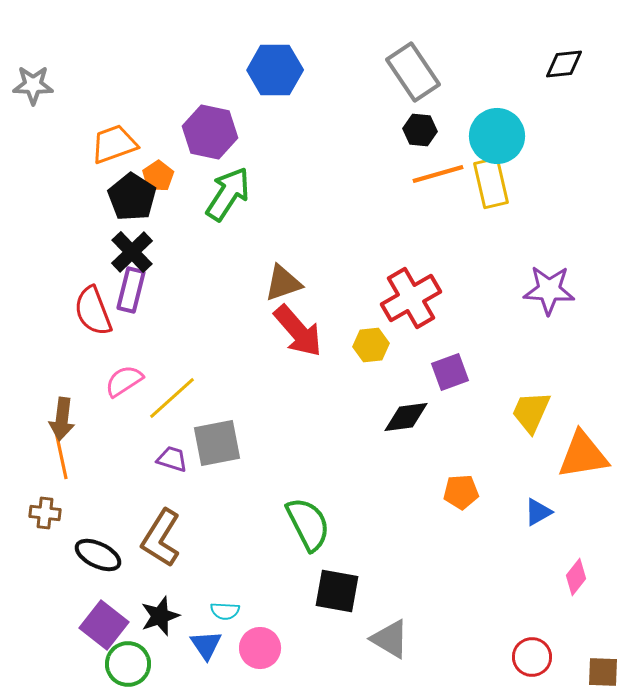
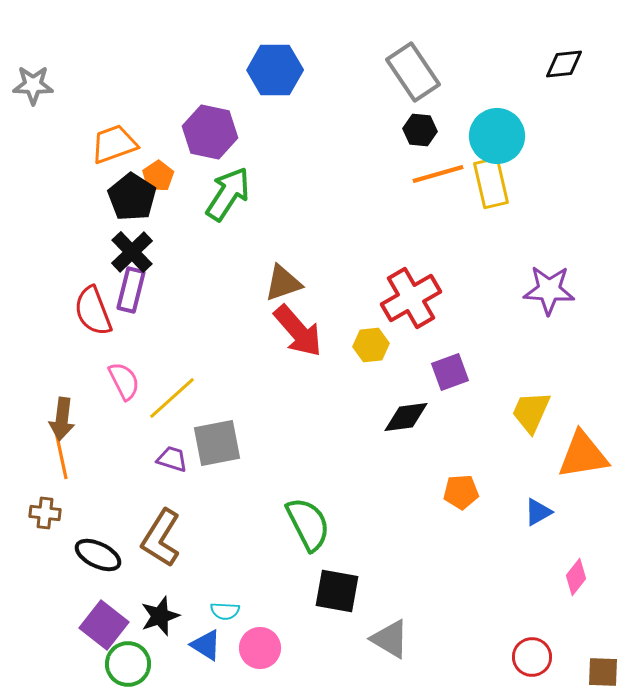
pink semicircle at (124, 381): rotated 96 degrees clockwise
blue triangle at (206, 645): rotated 24 degrees counterclockwise
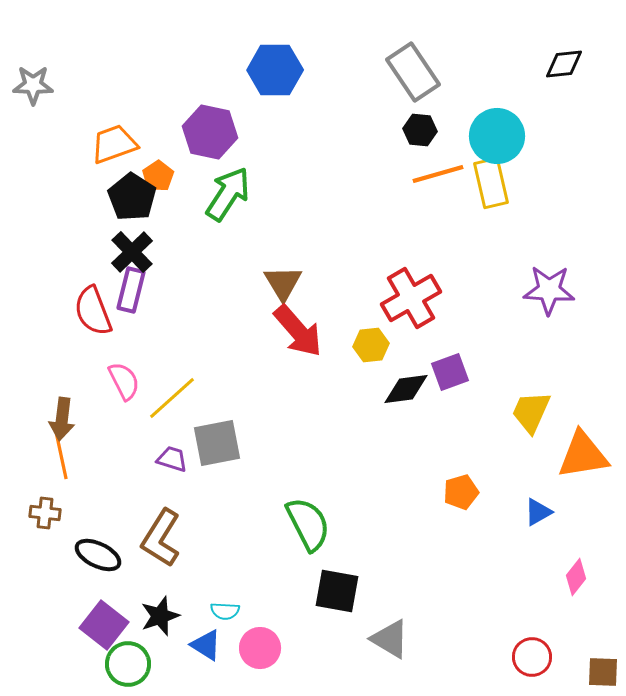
brown triangle at (283, 283): rotated 42 degrees counterclockwise
black diamond at (406, 417): moved 28 px up
orange pentagon at (461, 492): rotated 12 degrees counterclockwise
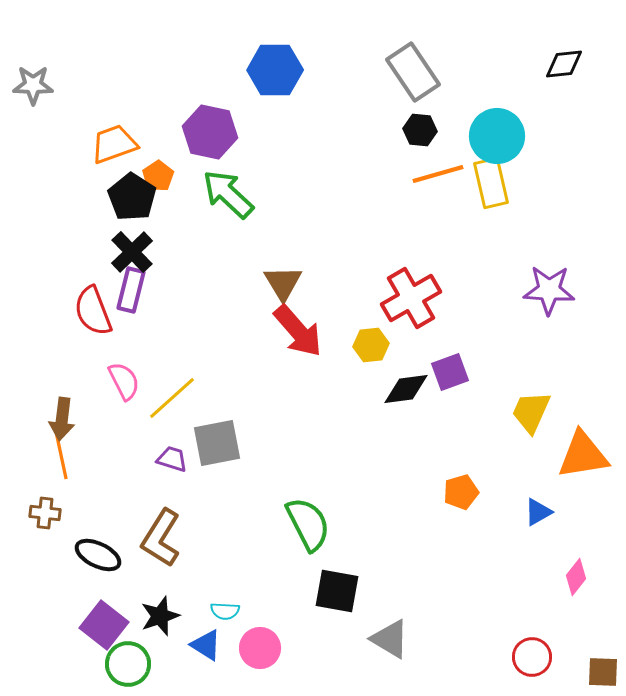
green arrow at (228, 194): rotated 80 degrees counterclockwise
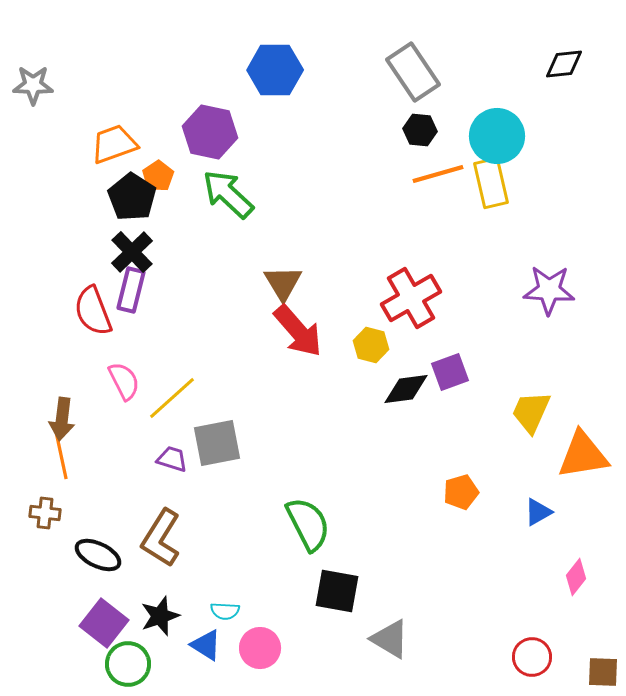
yellow hexagon at (371, 345): rotated 20 degrees clockwise
purple square at (104, 625): moved 2 px up
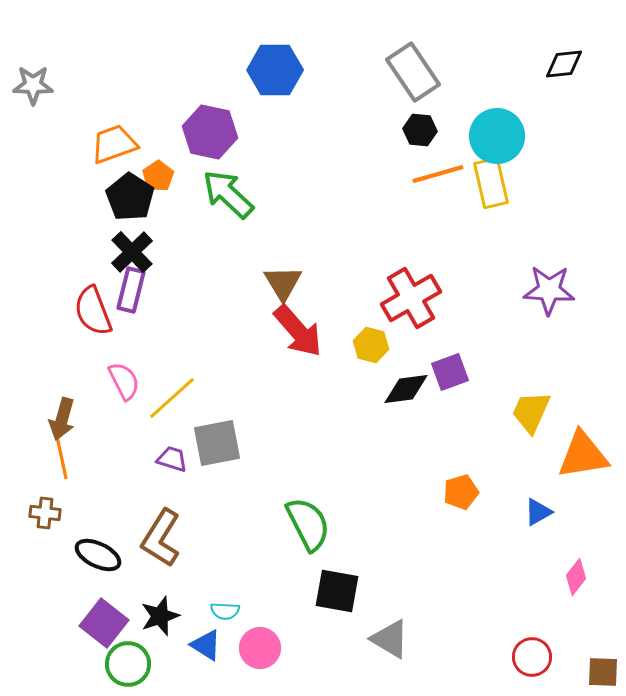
black pentagon at (132, 197): moved 2 px left
brown arrow at (62, 419): rotated 9 degrees clockwise
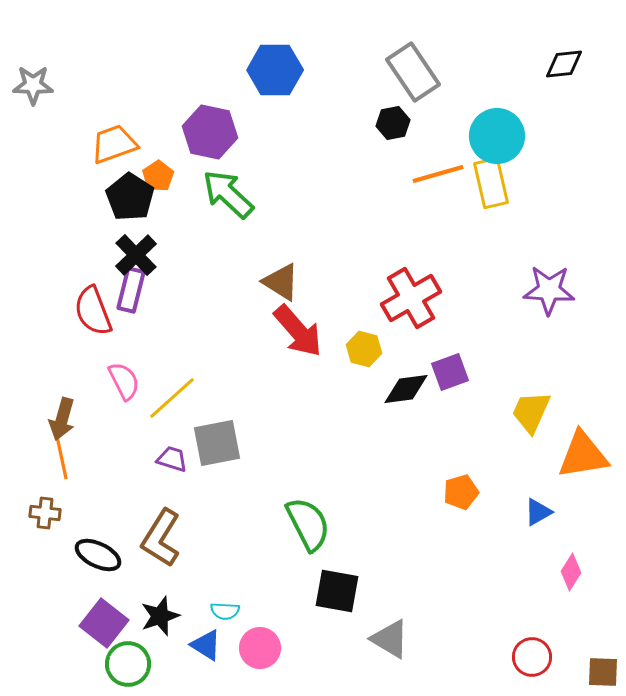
black hexagon at (420, 130): moved 27 px left, 7 px up; rotated 16 degrees counterclockwise
black cross at (132, 252): moved 4 px right, 3 px down
brown triangle at (283, 283): moved 2 px left, 1 px up; rotated 27 degrees counterclockwise
yellow hexagon at (371, 345): moved 7 px left, 4 px down
pink diamond at (576, 577): moved 5 px left, 5 px up; rotated 6 degrees counterclockwise
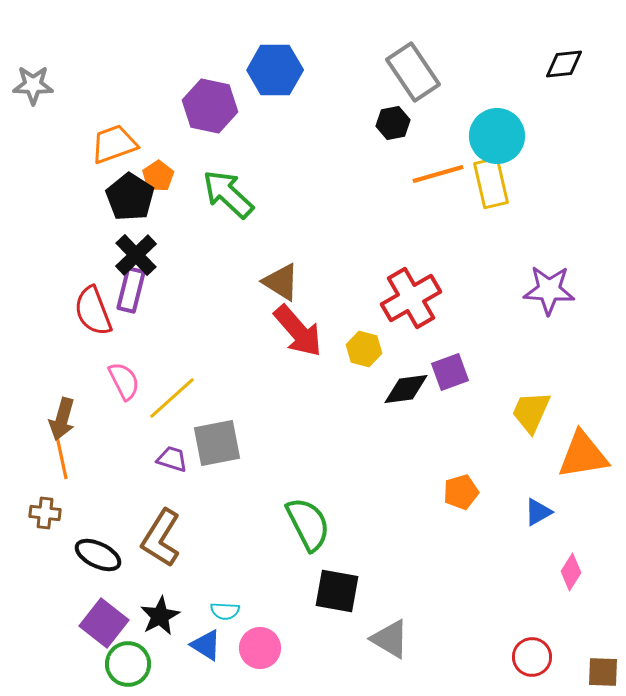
purple hexagon at (210, 132): moved 26 px up
black star at (160, 616): rotated 9 degrees counterclockwise
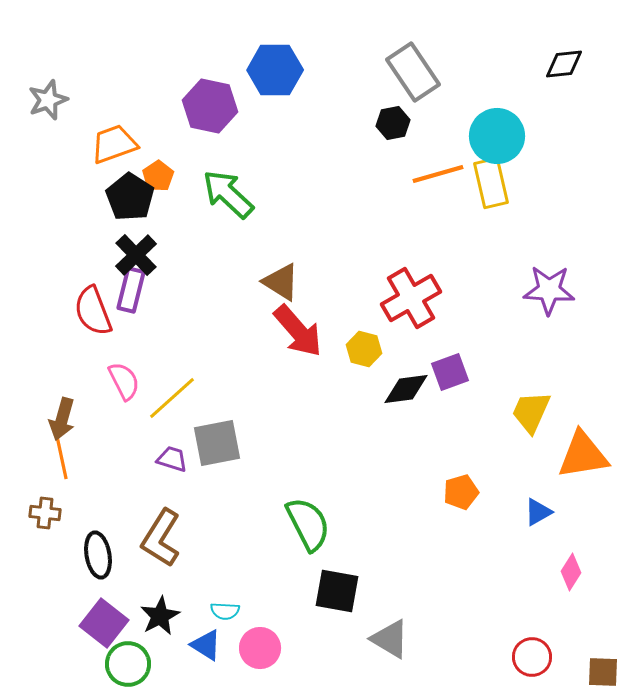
gray star at (33, 85): moved 15 px right, 15 px down; rotated 21 degrees counterclockwise
black ellipse at (98, 555): rotated 54 degrees clockwise
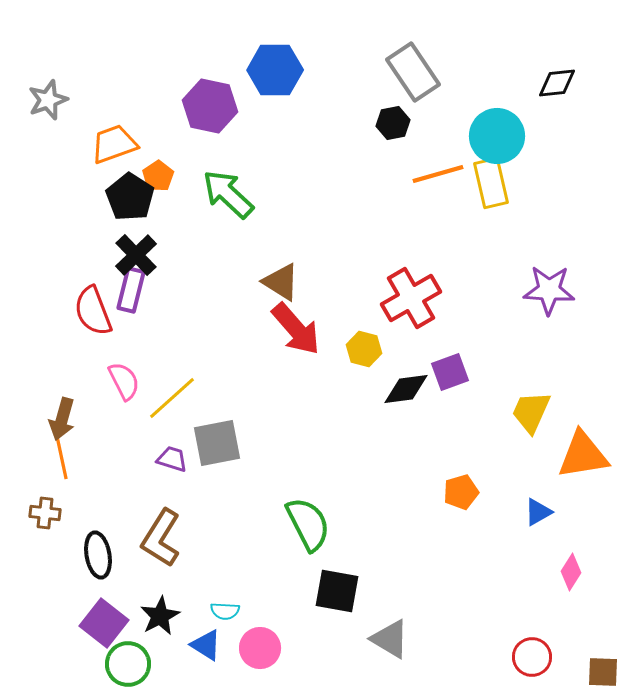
black diamond at (564, 64): moved 7 px left, 19 px down
red arrow at (298, 331): moved 2 px left, 2 px up
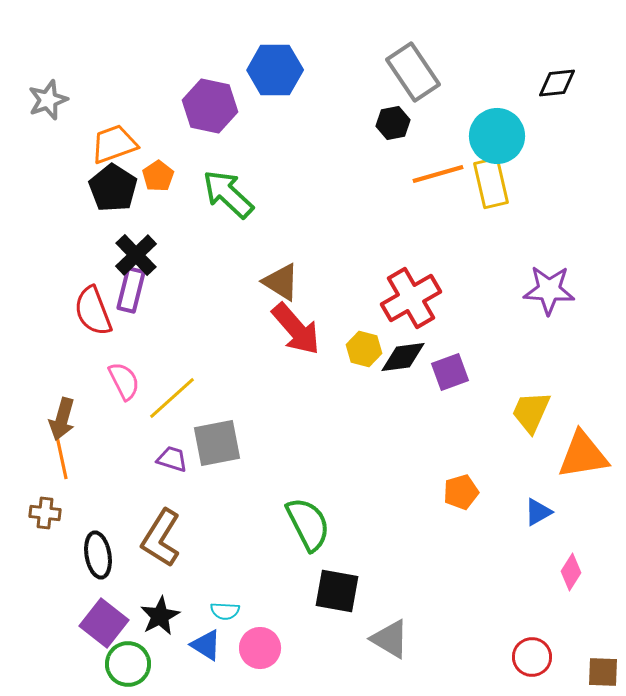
black pentagon at (130, 197): moved 17 px left, 9 px up
black diamond at (406, 389): moved 3 px left, 32 px up
